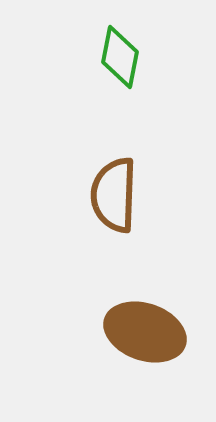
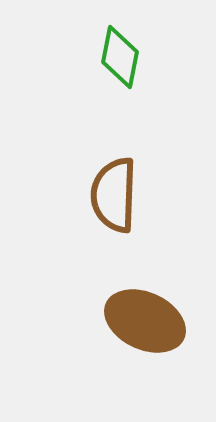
brown ellipse: moved 11 px up; rotated 6 degrees clockwise
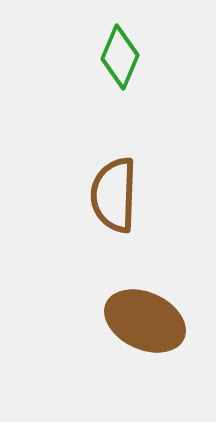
green diamond: rotated 12 degrees clockwise
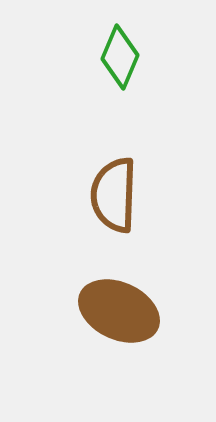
brown ellipse: moved 26 px left, 10 px up
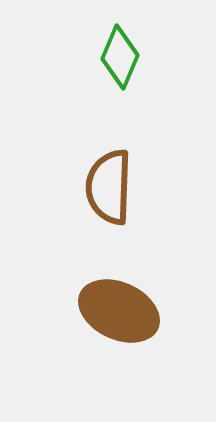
brown semicircle: moved 5 px left, 8 px up
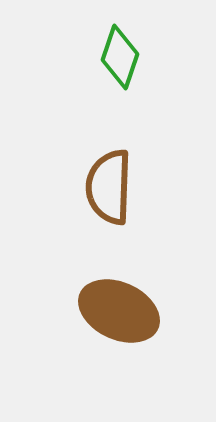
green diamond: rotated 4 degrees counterclockwise
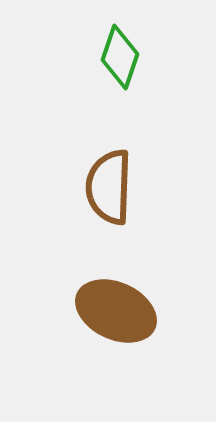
brown ellipse: moved 3 px left
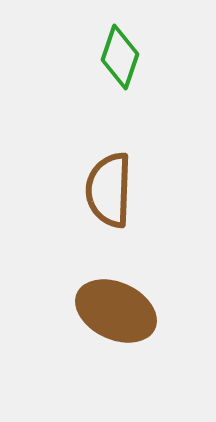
brown semicircle: moved 3 px down
